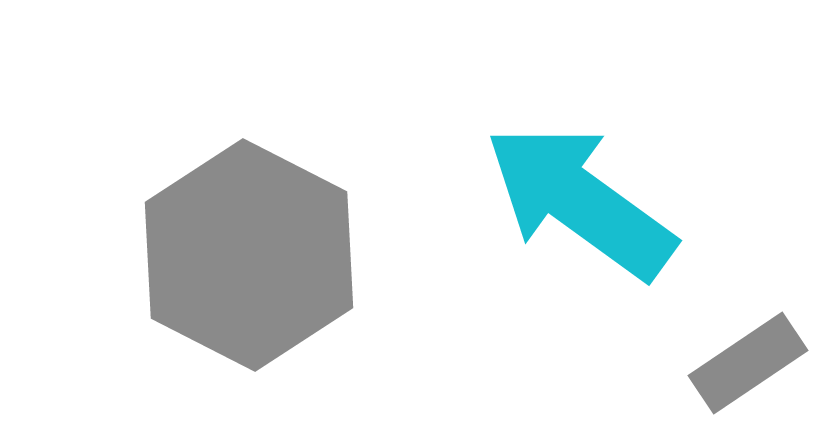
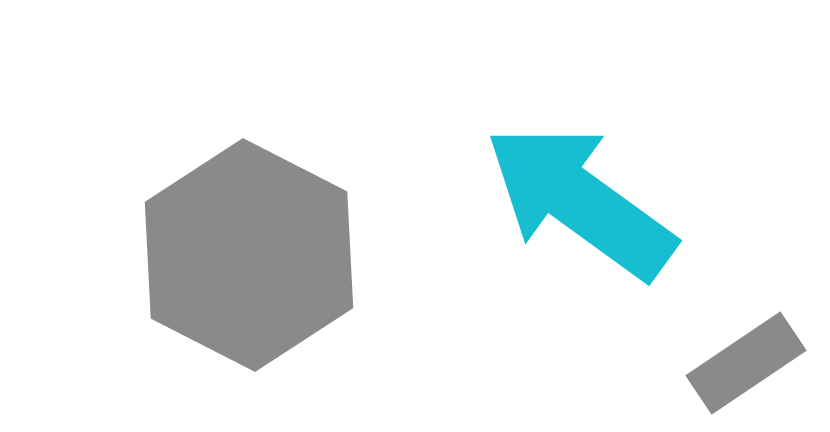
gray rectangle: moved 2 px left
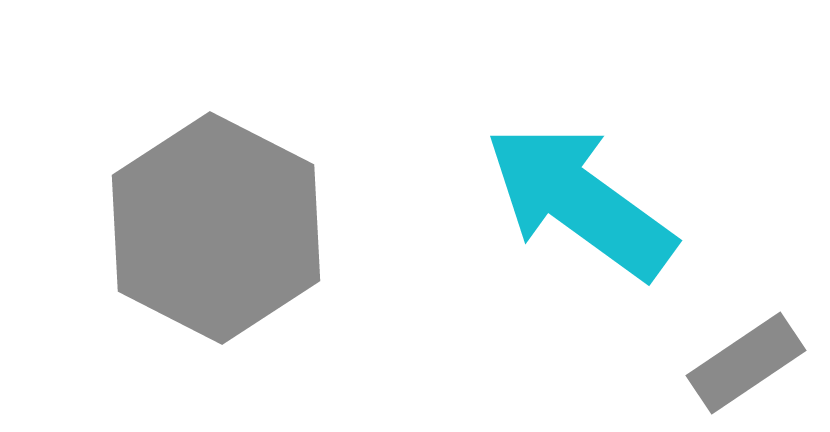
gray hexagon: moved 33 px left, 27 px up
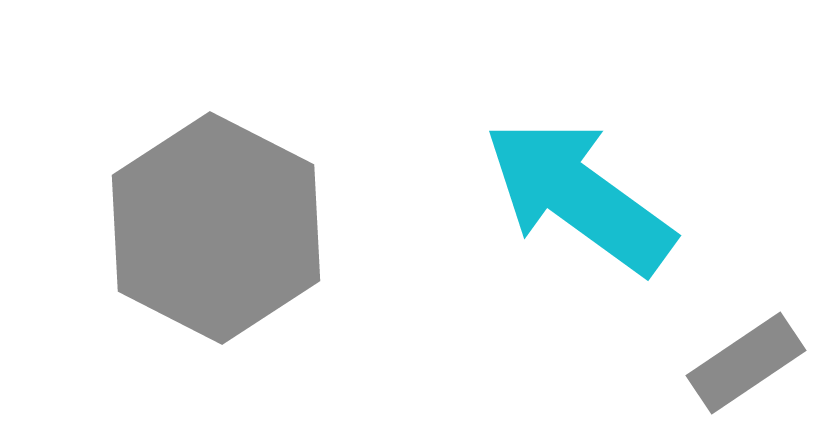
cyan arrow: moved 1 px left, 5 px up
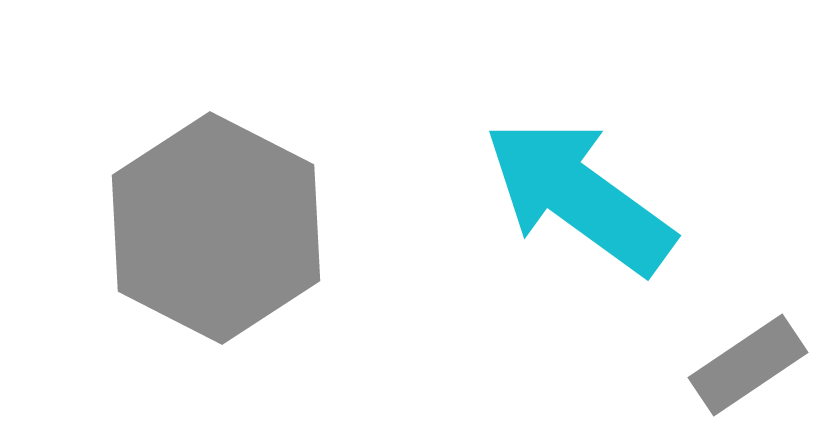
gray rectangle: moved 2 px right, 2 px down
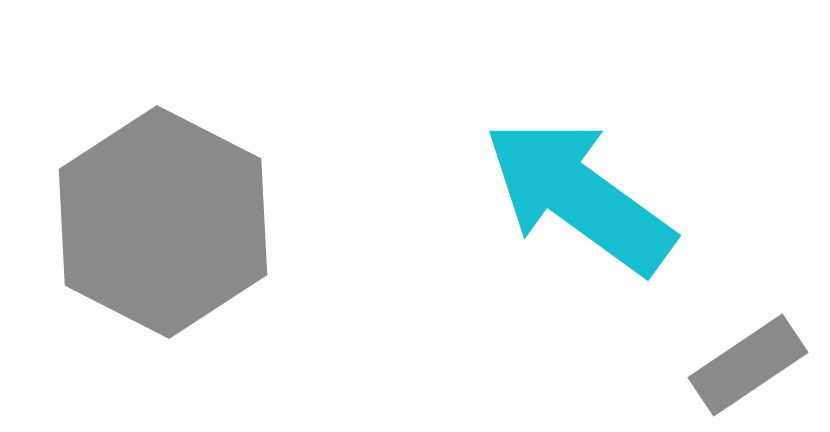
gray hexagon: moved 53 px left, 6 px up
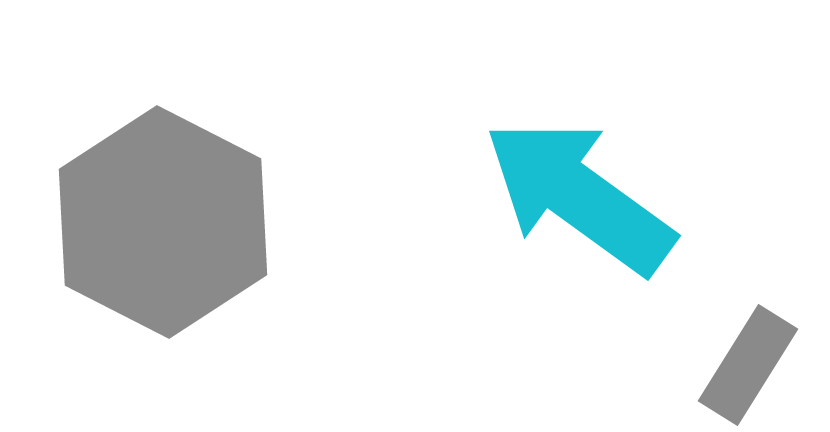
gray rectangle: rotated 24 degrees counterclockwise
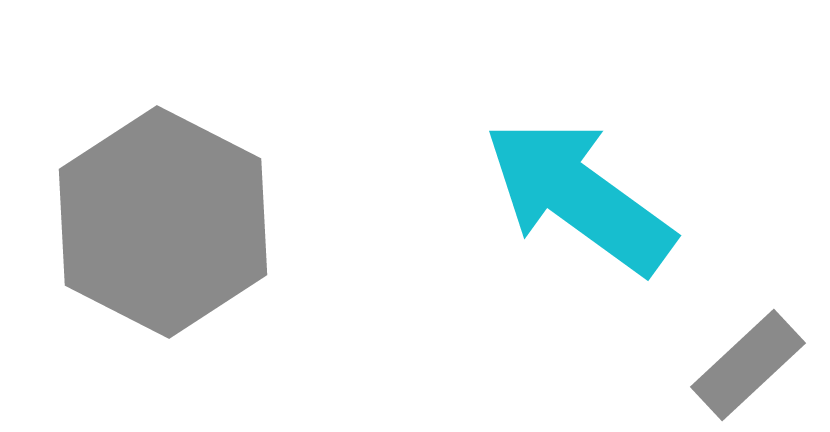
gray rectangle: rotated 15 degrees clockwise
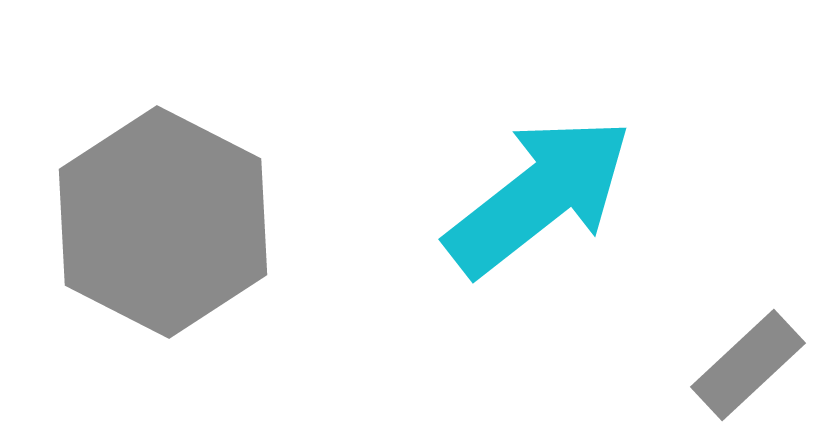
cyan arrow: moved 40 px left; rotated 106 degrees clockwise
